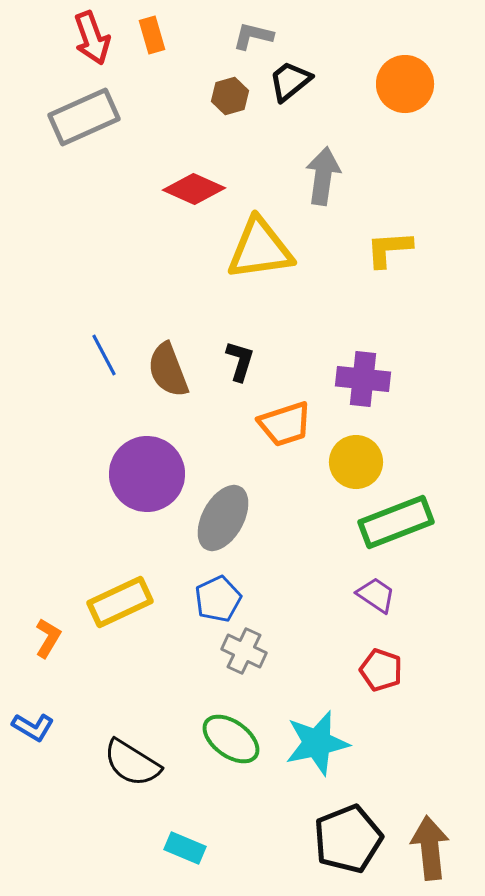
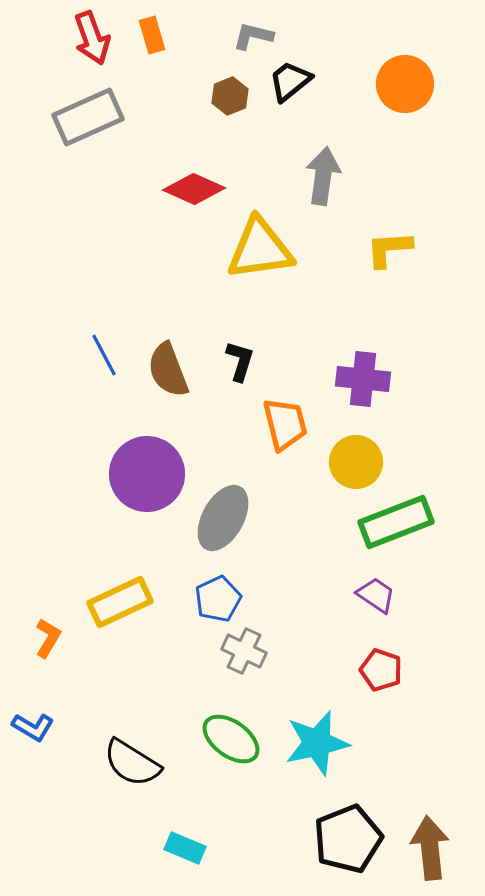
brown hexagon: rotated 6 degrees counterclockwise
gray rectangle: moved 4 px right
orange trapezoid: rotated 86 degrees counterclockwise
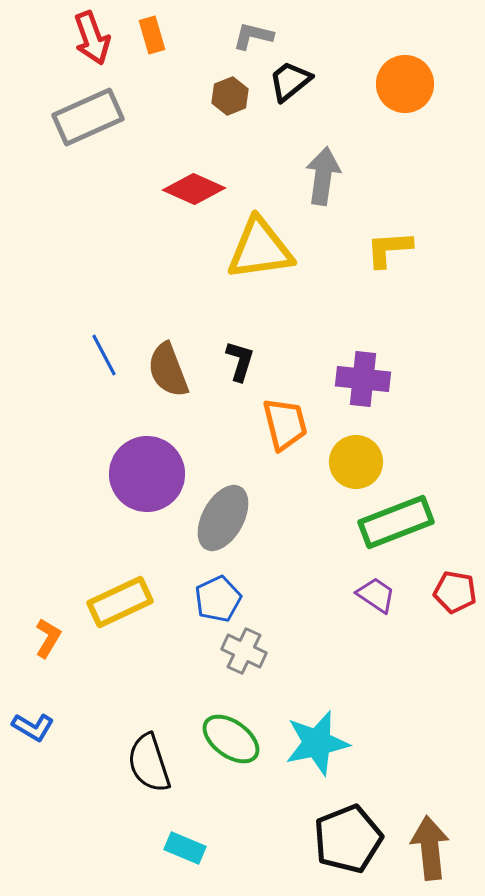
red pentagon: moved 74 px right, 78 px up; rotated 9 degrees counterclockwise
black semicircle: moved 17 px right; rotated 40 degrees clockwise
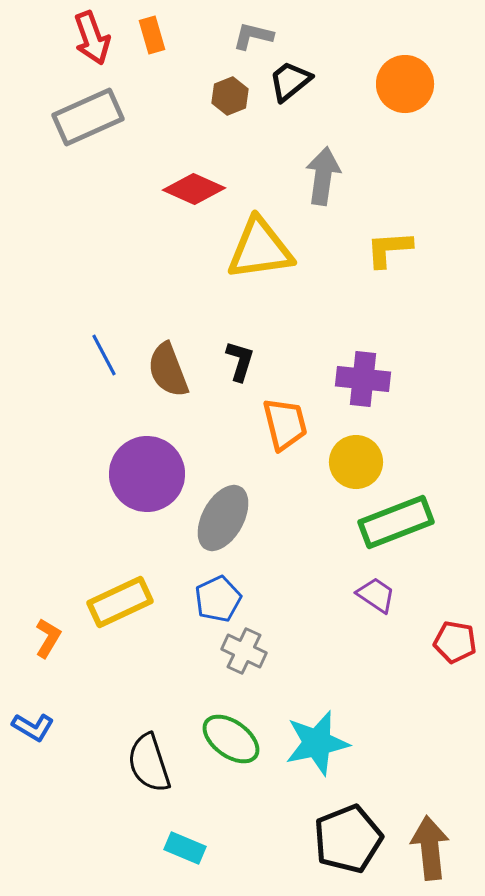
red pentagon: moved 50 px down
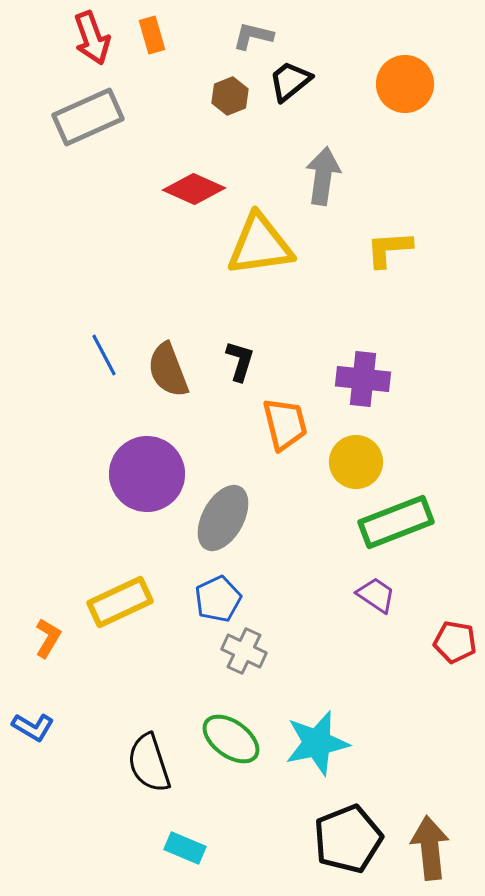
yellow triangle: moved 4 px up
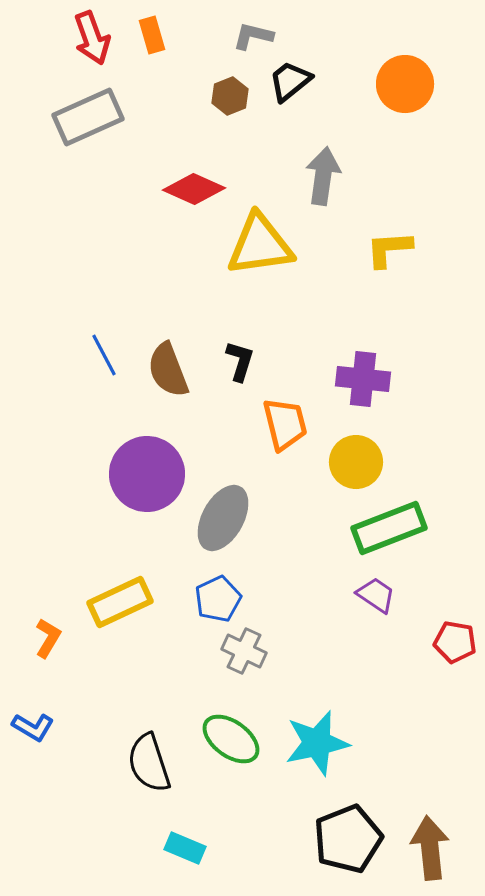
green rectangle: moved 7 px left, 6 px down
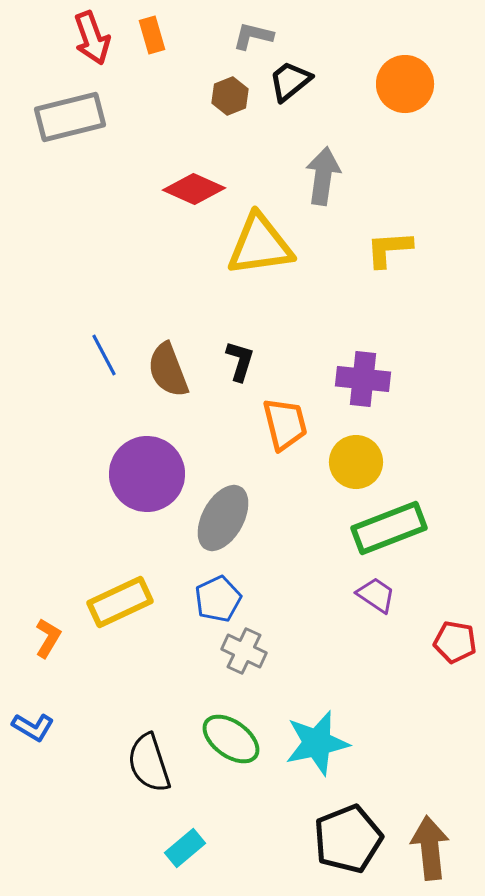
gray rectangle: moved 18 px left; rotated 10 degrees clockwise
cyan rectangle: rotated 63 degrees counterclockwise
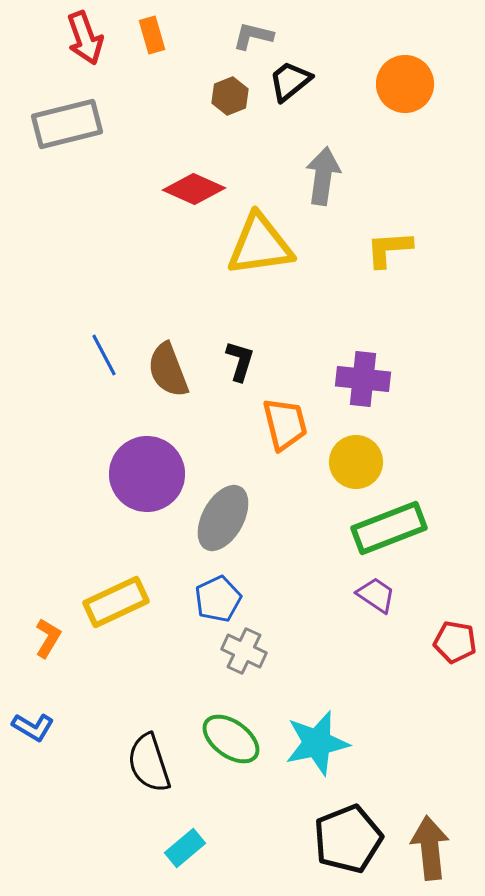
red arrow: moved 7 px left
gray rectangle: moved 3 px left, 7 px down
yellow rectangle: moved 4 px left
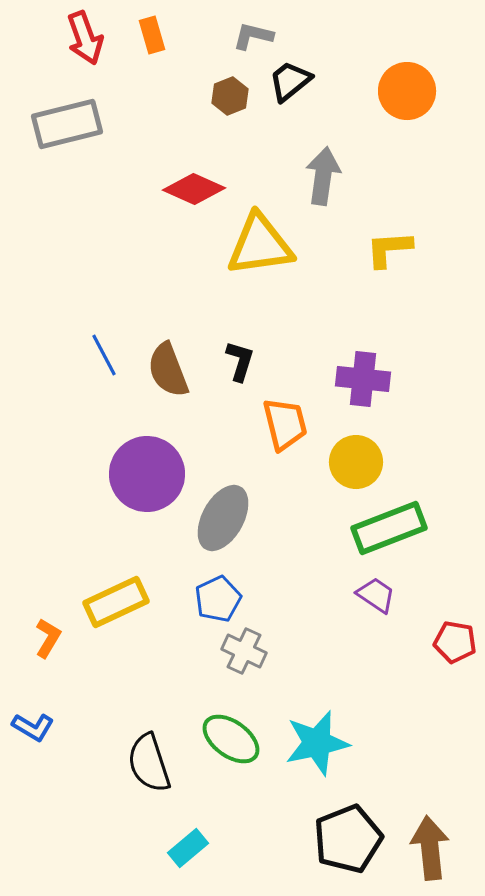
orange circle: moved 2 px right, 7 px down
cyan rectangle: moved 3 px right
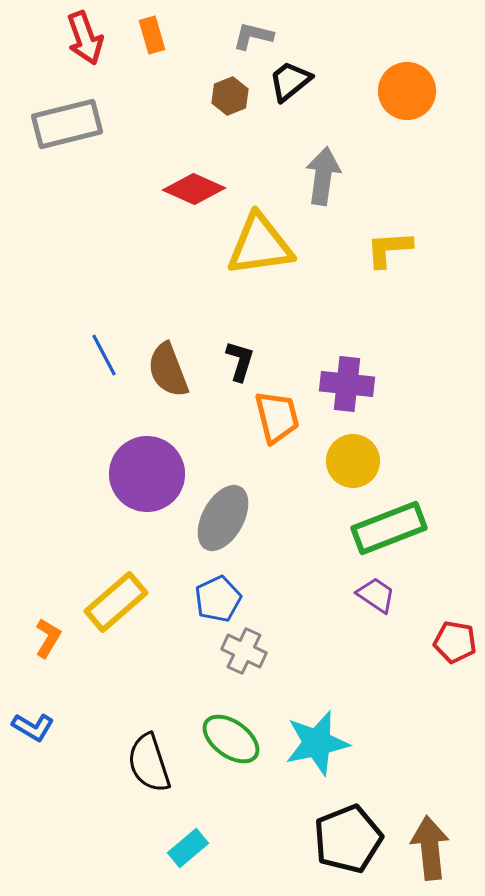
purple cross: moved 16 px left, 5 px down
orange trapezoid: moved 8 px left, 7 px up
yellow circle: moved 3 px left, 1 px up
yellow rectangle: rotated 16 degrees counterclockwise
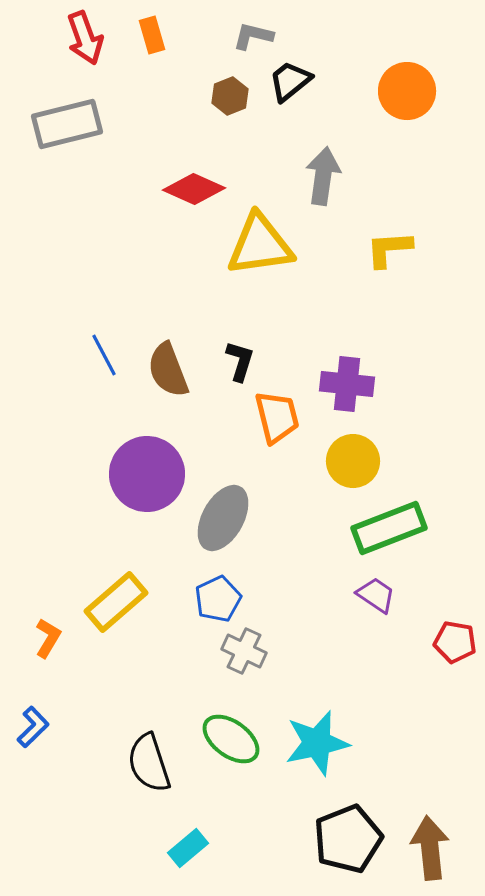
blue L-shape: rotated 75 degrees counterclockwise
